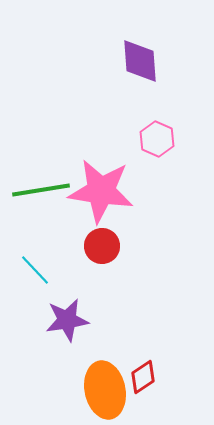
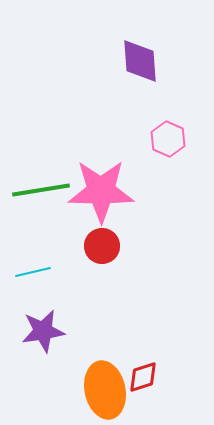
pink hexagon: moved 11 px right
pink star: rotated 8 degrees counterclockwise
cyan line: moved 2 px left, 2 px down; rotated 60 degrees counterclockwise
purple star: moved 24 px left, 11 px down
red diamond: rotated 16 degrees clockwise
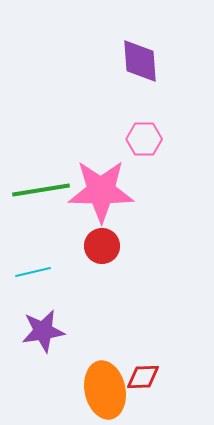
pink hexagon: moved 24 px left; rotated 24 degrees counterclockwise
red diamond: rotated 16 degrees clockwise
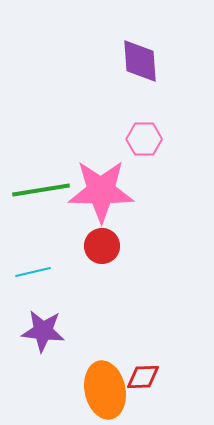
purple star: rotated 15 degrees clockwise
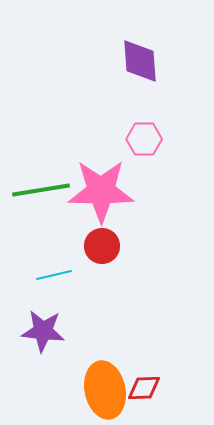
cyan line: moved 21 px right, 3 px down
red diamond: moved 1 px right, 11 px down
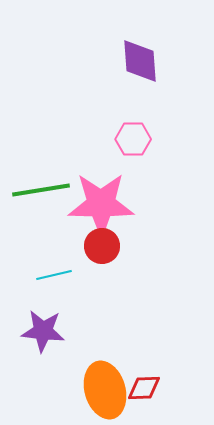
pink hexagon: moved 11 px left
pink star: moved 13 px down
orange ellipse: rotated 4 degrees counterclockwise
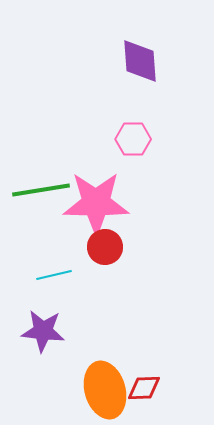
pink star: moved 5 px left, 1 px up
red circle: moved 3 px right, 1 px down
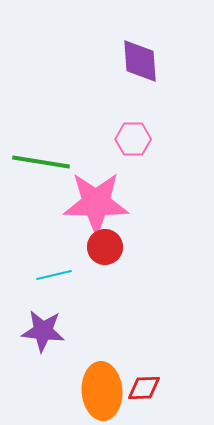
green line: moved 28 px up; rotated 18 degrees clockwise
orange ellipse: moved 3 px left, 1 px down; rotated 12 degrees clockwise
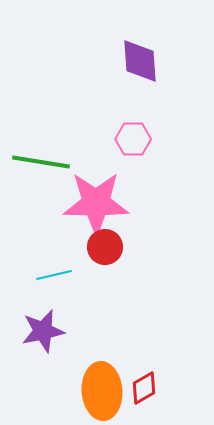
purple star: rotated 18 degrees counterclockwise
red diamond: rotated 28 degrees counterclockwise
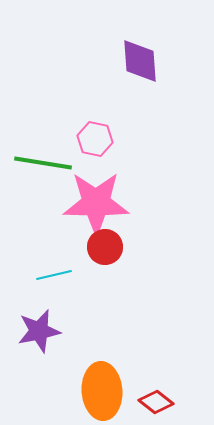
pink hexagon: moved 38 px left; rotated 12 degrees clockwise
green line: moved 2 px right, 1 px down
purple star: moved 4 px left
red diamond: moved 12 px right, 14 px down; rotated 68 degrees clockwise
